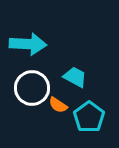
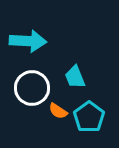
cyan arrow: moved 3 px up
cyan trapezoid: rotated 140 degrees counterclockwise
orange semicircle: moved 6 px down
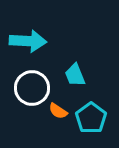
cyan trapezoid: moved 2 px up
cyan pentagon: moved 2 px right, 1 px down
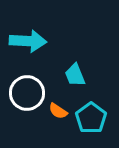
white circle: moved 5 px left, 5 px down
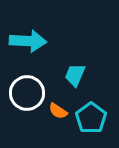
cyan trapezoid: rotated 45 degrees clockwise
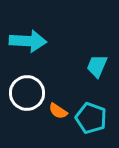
cyan trapezoid: moved 22 px right, 9 px up
cyan pentagon: rotated 16 degrees counterclockwise
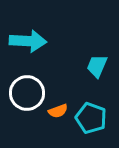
orange semicircle: rotated 54 degrees counterclockwise
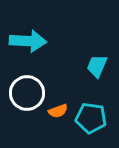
cyan pentagon: rotated 12 degrees counterclockwise
